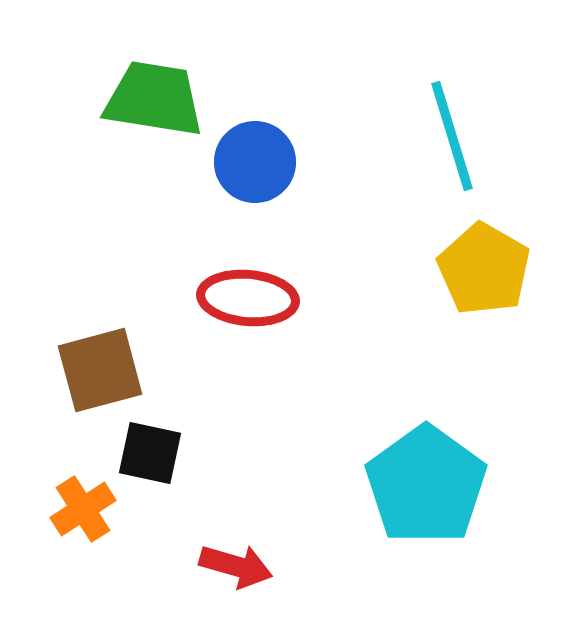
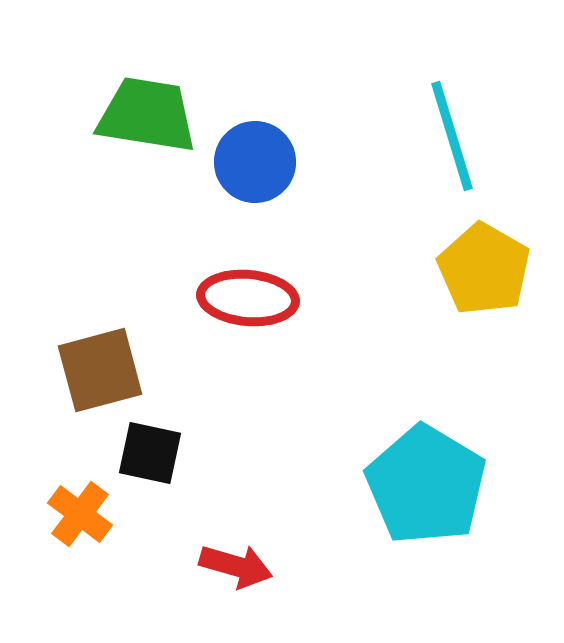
green trapezoid: moved 7 px left, 16 px down
cyan pentagon: rotated 5 degrees counterclockwise
orange cross: moved 3 px left, 5 px down; rotated 20 degrees counterclockwise
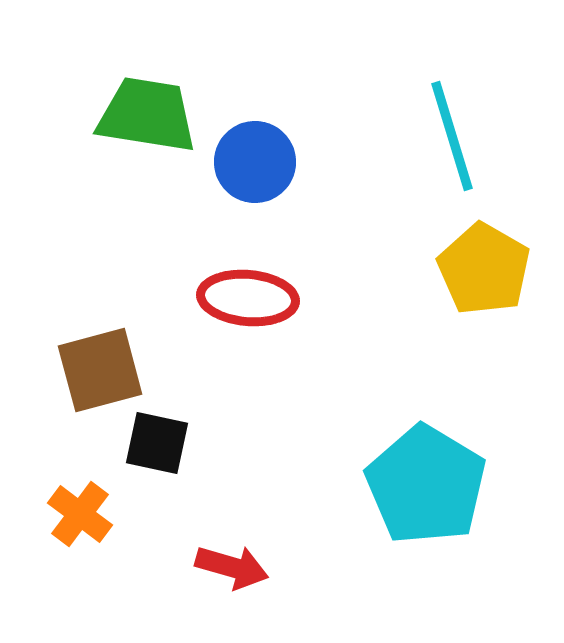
black square: moved 7 px right, 10 px up
red arrow: moved 4 px left, 1 px down
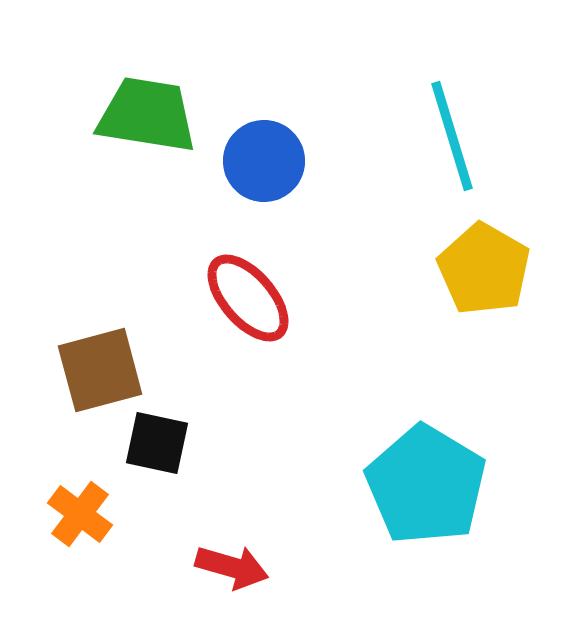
blue circle: moved 9 px right, 1 px up
red ellipse: rotated 44 degrees clockwise
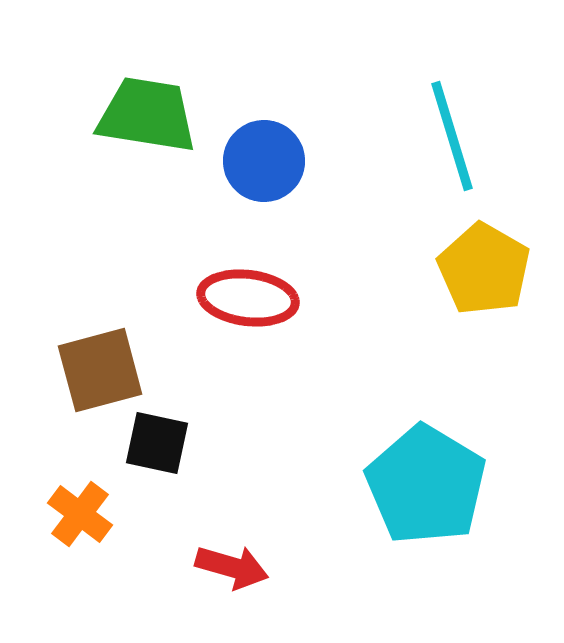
red ellipse: rotated 42 degrees counterclockwise
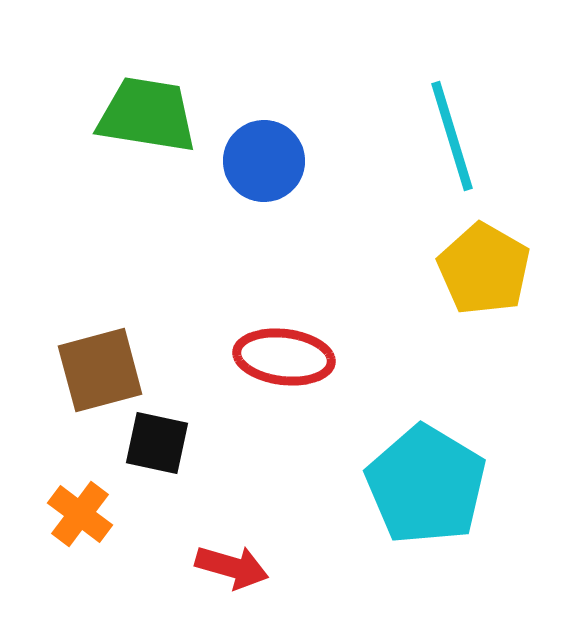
red ellipse: moved 36 px right, 59 px down
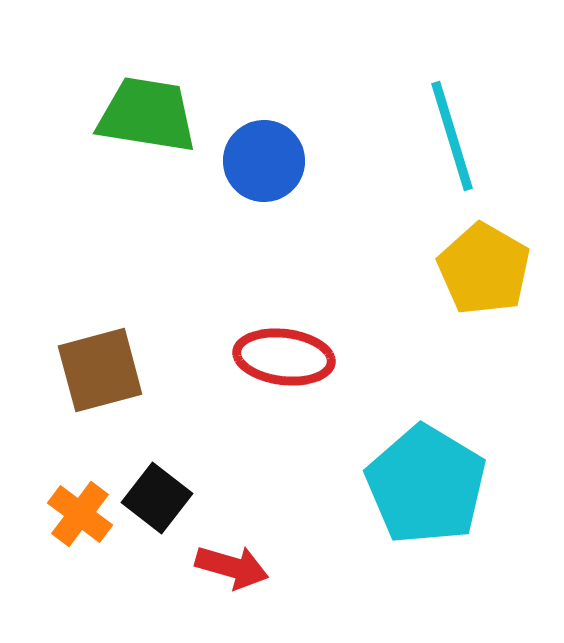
black square: moved 55 px down; rotated 26 degrees clockwise
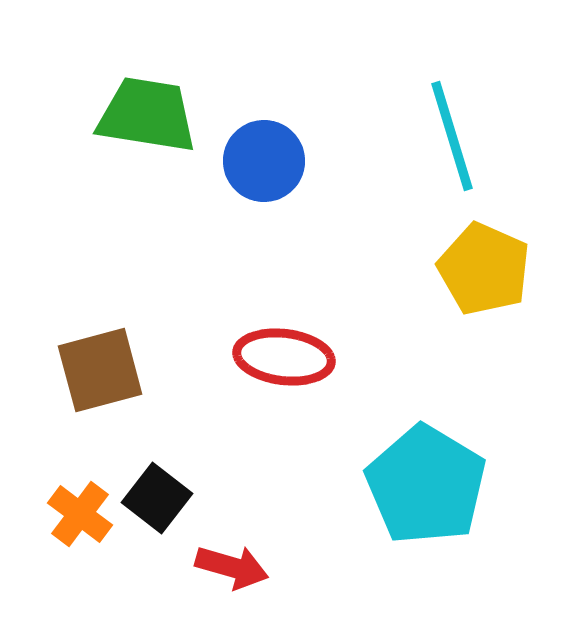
yellow pentagon: rotated 6 degrees counterclockwise
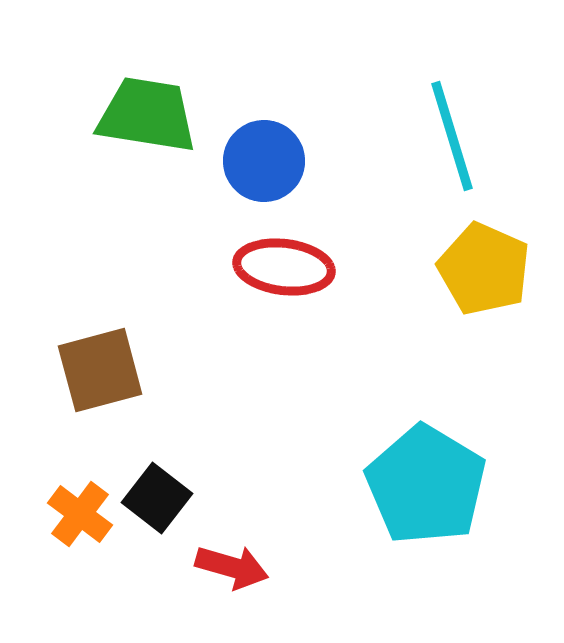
red ellipse: moved 90 px up
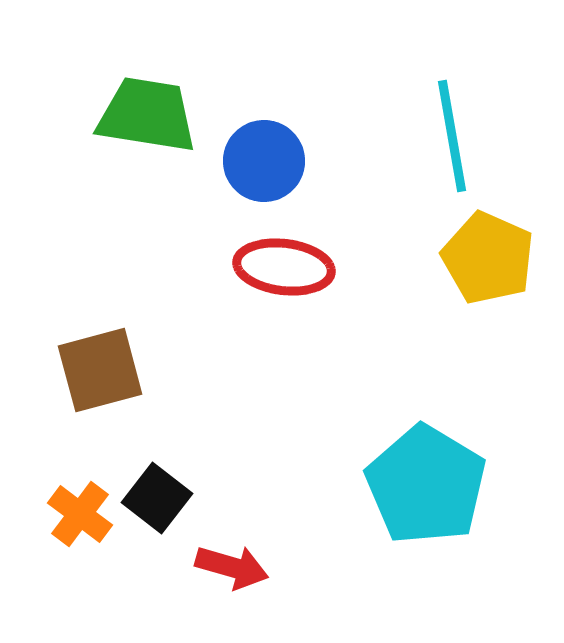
cyan line: rotated 7 degrees clockwise
yellow pentagon: moved 4 px right, 11 px up
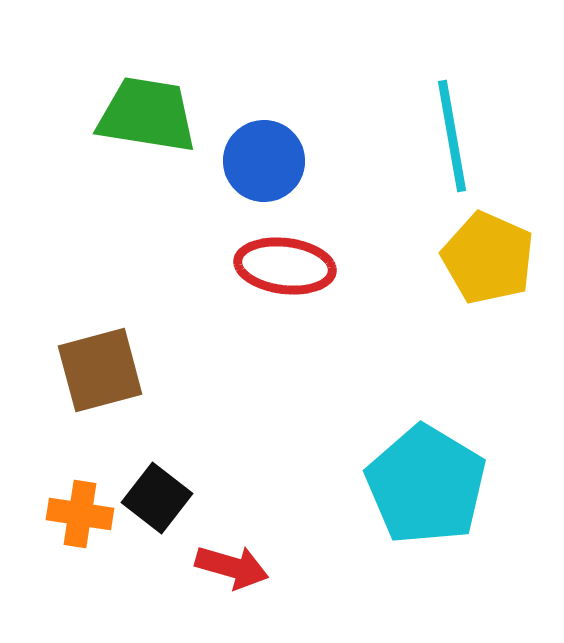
red ellipse: moved 1 px right, 1 px up
orange cross: rotated 28 degrees counterclockwise
